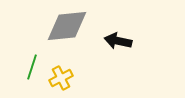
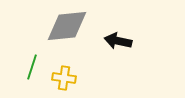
yellow cross: moved 3 px right; rotated 35 degrees clockwise
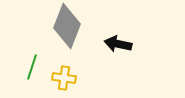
gray diamond: rotated 63 degrees counterclockwise
black arrow: moved 3 px down
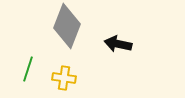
green line: moved 4 px left, 2 px down
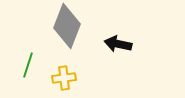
green line: moved 4 px up
yellow cross: rotated 15 degrees counterclockwise
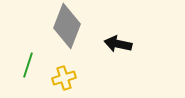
yellow cross: rotated 10 degrees counterclockwise
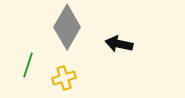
gray diamond: moved 1 px down; rotated 9 degrees clockwise
black arrow: moved 1 px right
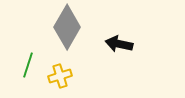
yellow cross: moved 4 px left, 2 px up
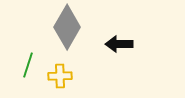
black arrow: rotated 12 degrees counterclockwise
yellow cross: rotated 15 degrees clockwise
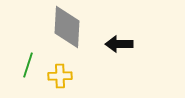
gray diamond: rotated 27 degrees counterclockwise
